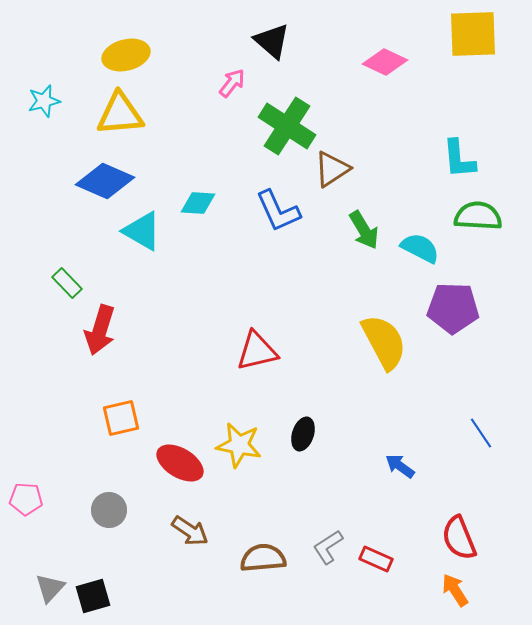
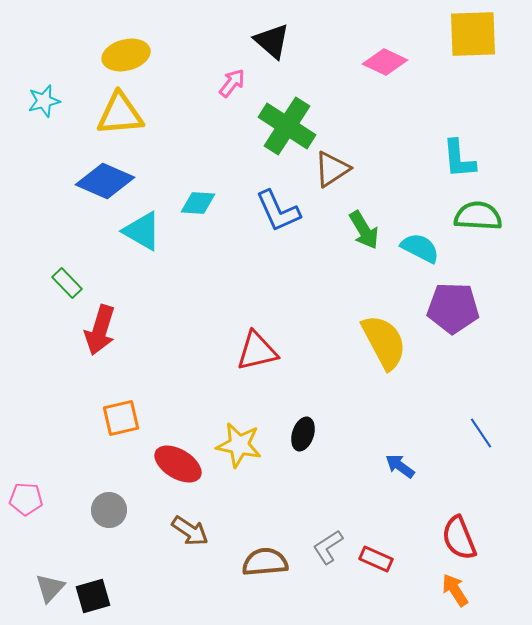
red ellipse: moved 2 px left, 1 px down
brown semicircle: moved 2 px right, 4 px down
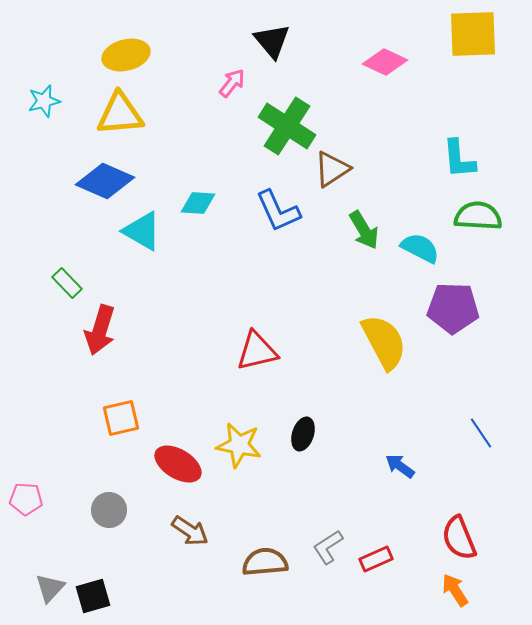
black triangle: rotated 9 degrees clockwise
red rectangle: rotated 48 degrees counterclockwise
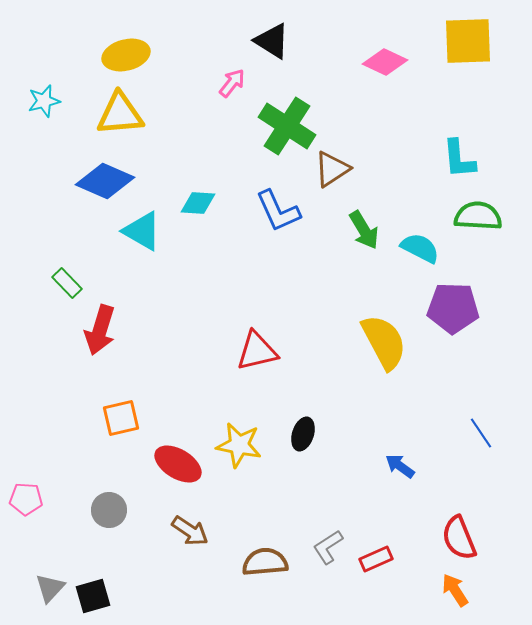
yellow square: moved 5 px left, 7 px down
black triangle: rotated 18 degrees counterclockwise
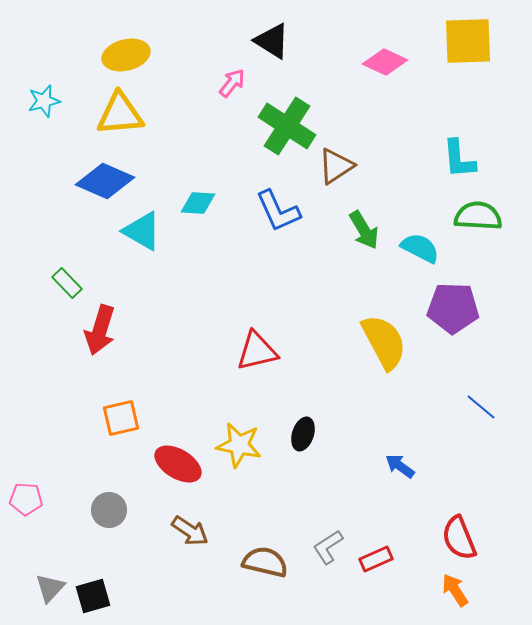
brown triangle: moved 4 px right, 3 px up
blue line: moved 26 px up; rotated 16 degrees counterclockwise
brown semicircle: rotated 18 degrees clockwise
